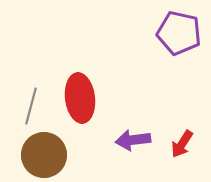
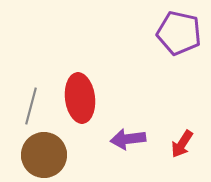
purple arrow: moved 5 px left, 1 px up
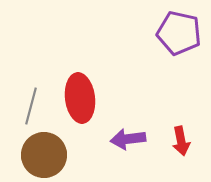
red arrow: moved 1 px left, 3 px up; rotated 44 degrees counterclockwise
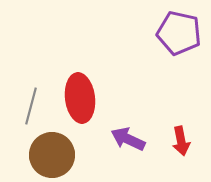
purple arrow: rotated 32 degrees clockwise
brown circle: moved 8 px right
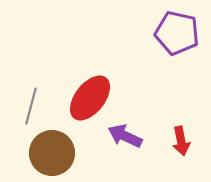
purple pentagon: moved 2 px left
red ellipse: moved 10 px right; rotated 45 degrees clockwise
purple arrow: moved 3 px left, 3 px up
brown circle: moved 2 px up
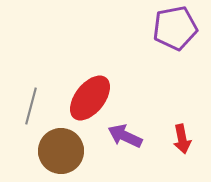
purple pentagon: moved 2 px left, 5 px up; rotated 24 degrees counterclockwise
red arrow: moved 1 px right, 2 px up
brown circle: moved 9 px right, 2 px up
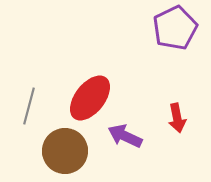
purple pentagon: rotated 15 degrees counterclockwise
gray line: moved 2 px left
red arrow: moved 5 px left, 21 px up
brown circle: moved 4 px right
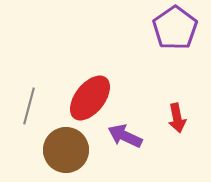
purple pentagon: rotated 9 degrees counterclockwise
brown circle: moved 1 px right, 1 px up
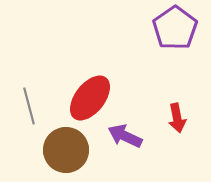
gray line: rotated 30 degrees counterclockwise
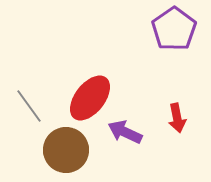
purple pentagon: moved 1 px left, 1 px down
gray line: rotated 21 degrees counterclockwise
purple arrow: moved 4 px up
